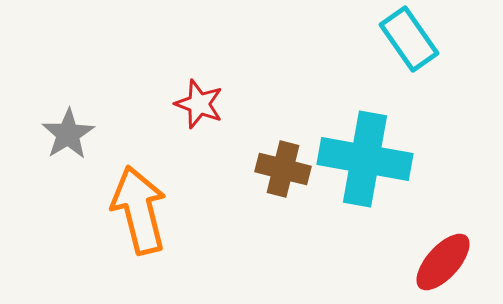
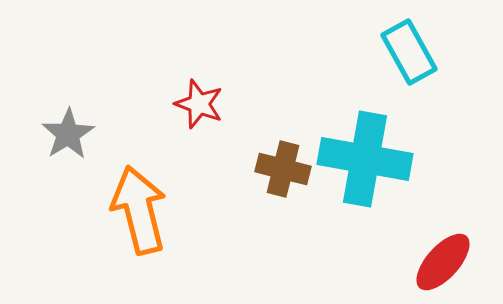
cyan rectangle: moved 13 px down; rotated 6 degrees clockwise
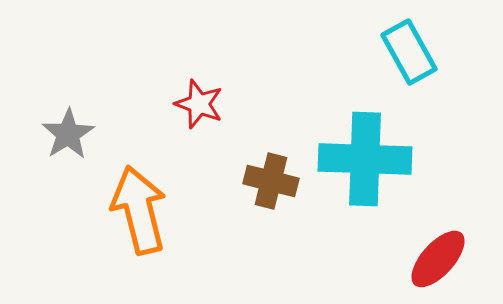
cyan cross: rotated 8 degrees counterclockwise
brown cross: moved 12 px left, 12 px down
red ellipse: moved 5 px left, 3 px up
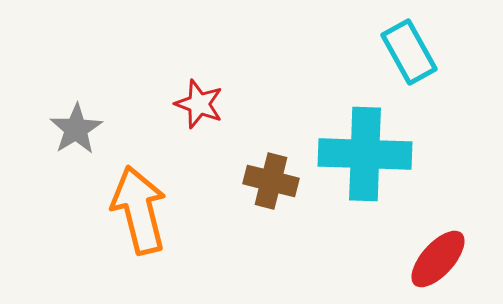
gray star: moved 8 px right, 5 px up
cyan cross: moved 5 px up
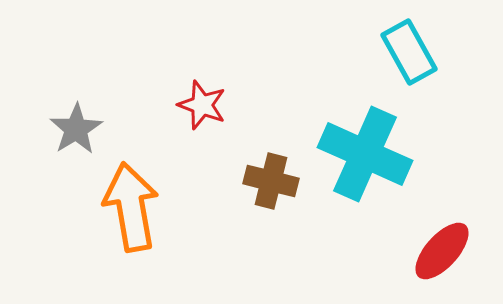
red star: moved 3 px right, 1 px down
cyan cross: rotated 22 degrees clockwise
orange arrow: moved 8 px left, 3 px up; rotated 4 degrees clockwise
red ellipse: moved 4 px right, 8 px up
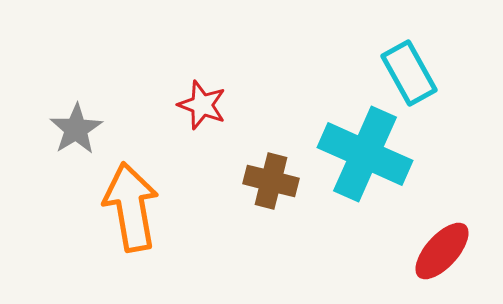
cyan rectangle: moved 21 px down
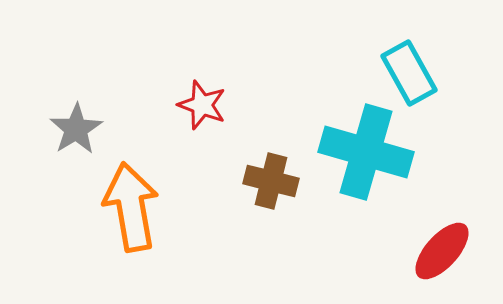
cyan cross: moved 1 px right, 2 px up; rotated 8 degrees counterclockwise
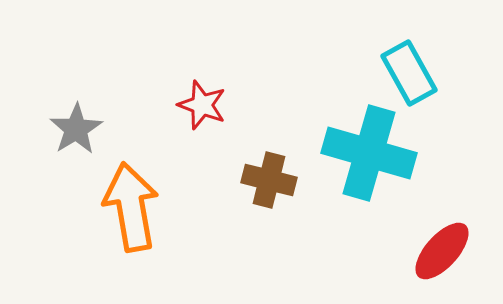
cyan cross: moved 3 px right, 1 px down
brown cross: moved 2 px left, 1 px up
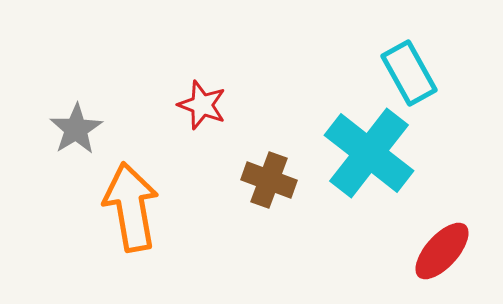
cyan cross: rotated 22 degrees clockwise
brown cross: rotated 6 degrees clockwise
